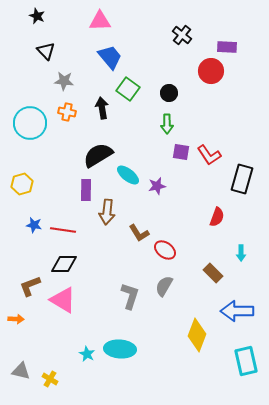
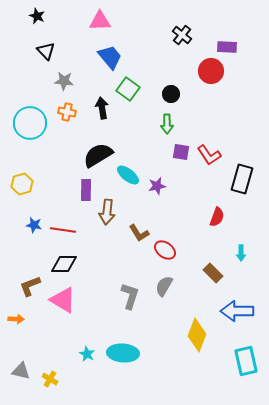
black circle at (169, 93): moved 2 px right, 1 px down
cyan ellipse at (120, 349): moved 3 px right, 4 px down
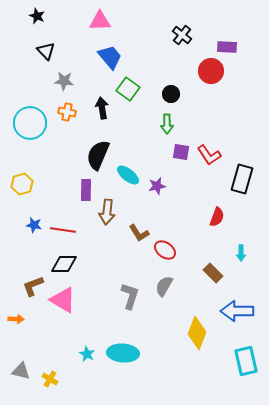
black semicircle at (98, 155): rotated 36 degrees counterclockwise
brown L-shape at (30, 286): moved 3 px right
yellow diamond at (197, 335): moved 2 px up
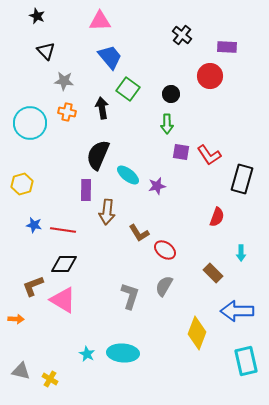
red circle at (211, 71): moved 1 px left, 5 px down
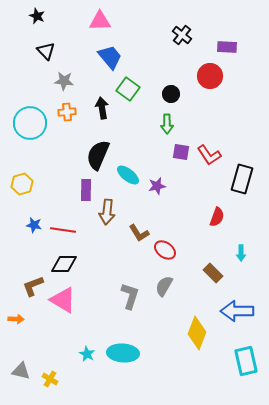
orange cross at (67, 112): rotated 18 degrees counterclockwise
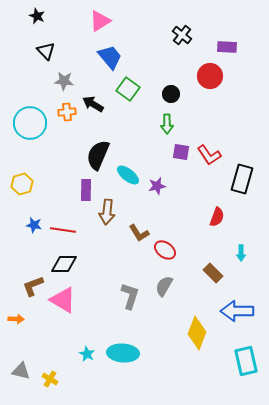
pink triangle at (100, 21): rotated 30 degrees counterclockwise
black arrow at (102, 108): moved 9 px left, 4 px up; rotated 50 degrees counterclockwise
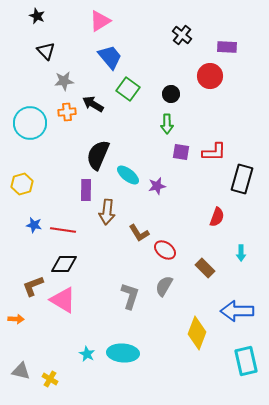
gray star at (64, 81): rotated 12 degrees counterclockwise
red L-shape at (209, 155): moved 5 px right, 3 px up; rotated 55 degrees counterclockwise
brown rectangle at (213, 273): moved 8 px left, 5 px up
